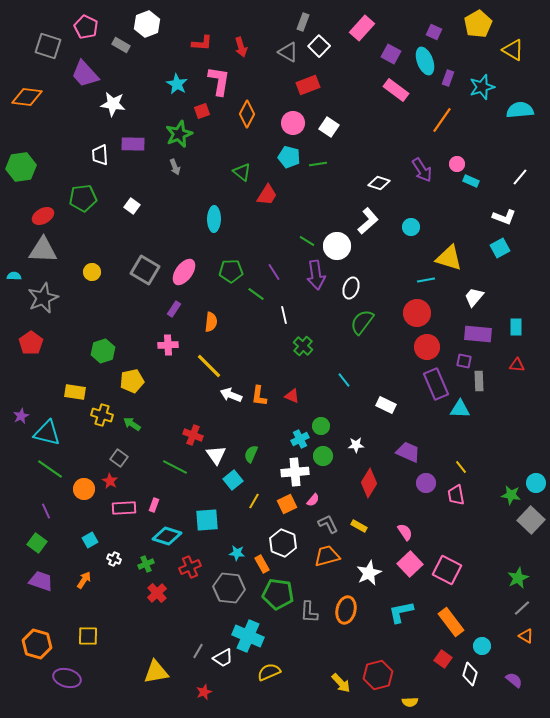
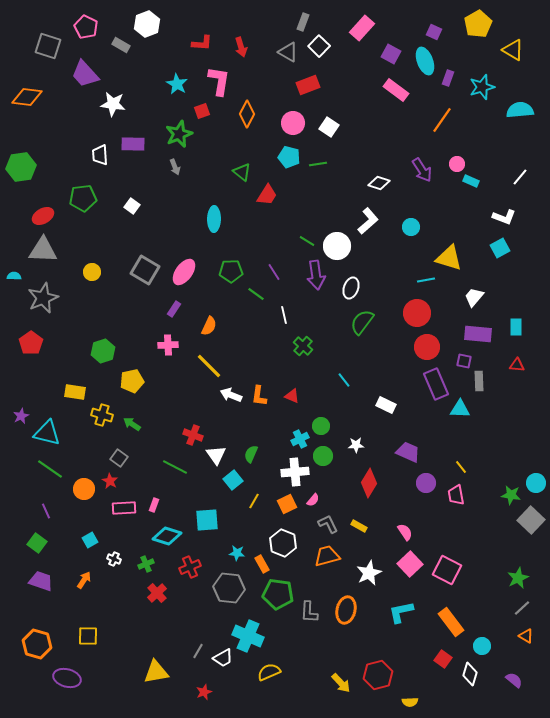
orange semicircle at (211, 322): moved 2 px left, 4 px down; rotated 18 degrees clockwise
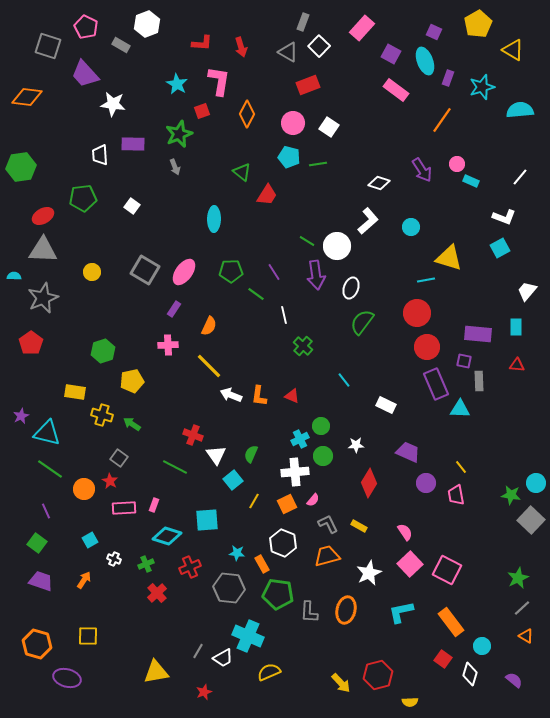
white trapezoid at (474, 297): moved 53 px right, 6 px up
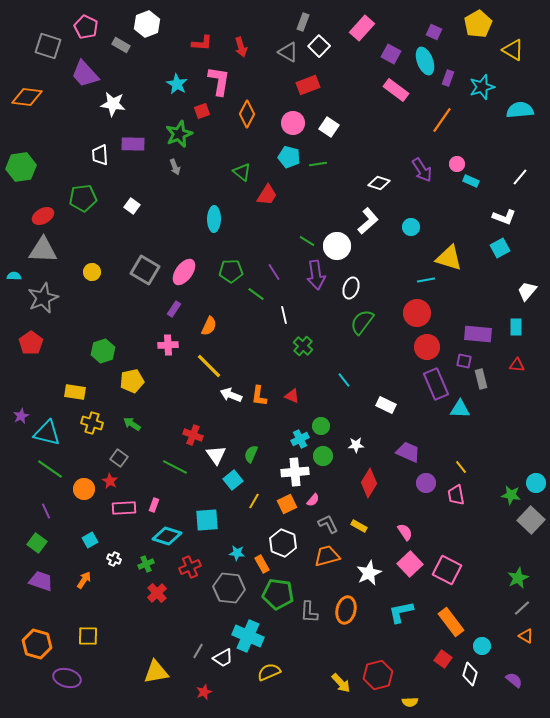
gray rectangle at (479, 381): moved 2 px right, 2 px up; rotated 12 degrees counterclockwise
yellow cross at (102, 415): moved 10 px left, 8 px down
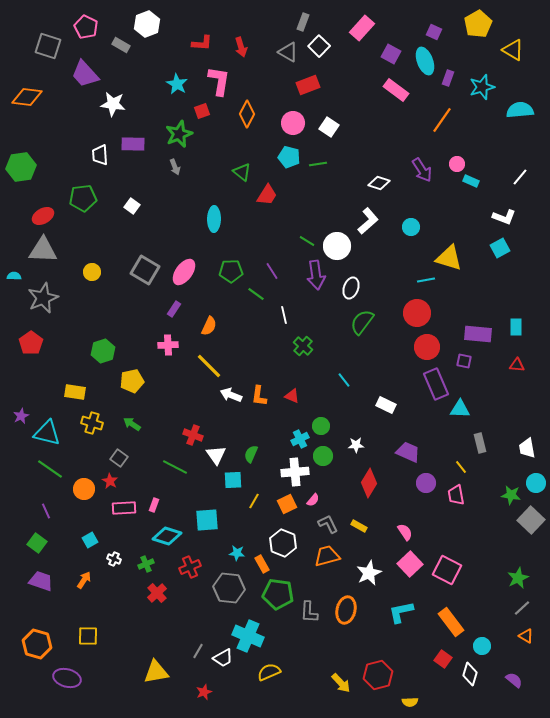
purple line at (274, 272): moved 2 px left, 1 px up
white trapezoid at (527, 291): moved 157 px down; rotated 50 degrees counterclockwise
gray rectangle at (481, 379): moved 1 px left, 64 px down
cyan square at (233, 480): rotated 36 degrees clockwise
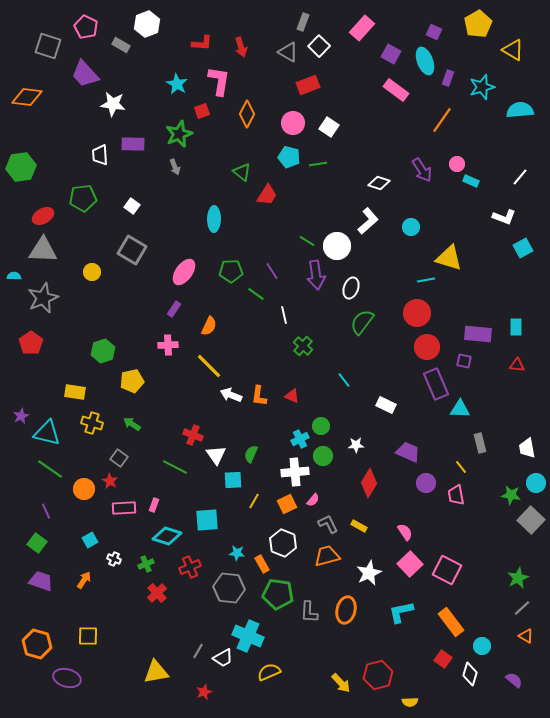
cyan square at (500, 248): moved 23 px right
gray square at (145, 270): moved 13 px left, 20 px up
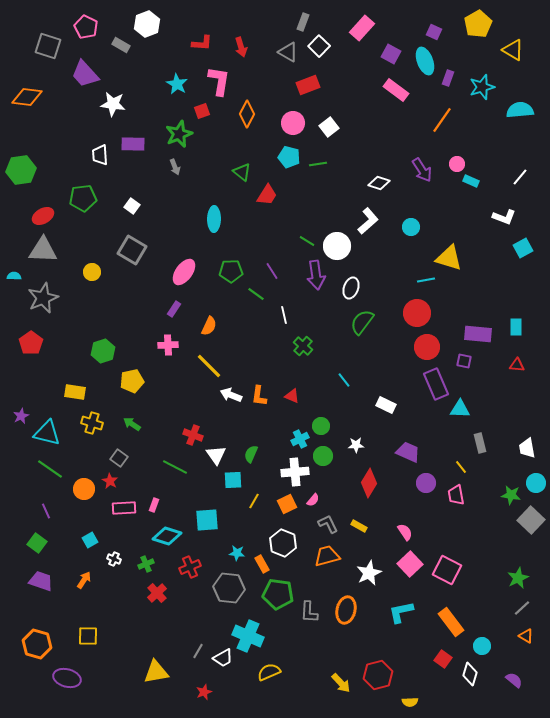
white square at (329, 127): rotated 18 degrees clockwise
green hexagon at (21, 167): moved 3 px down
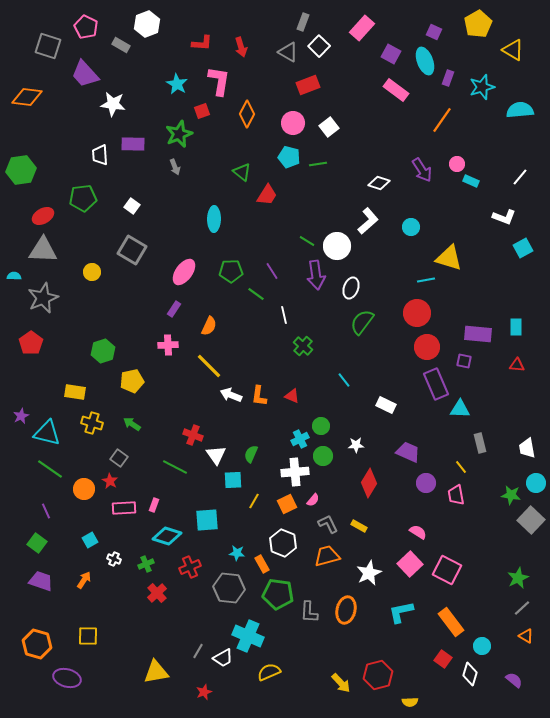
pink semicircle at (405, 532): moved 13 px right; rotated 24 degrees counterclockwise
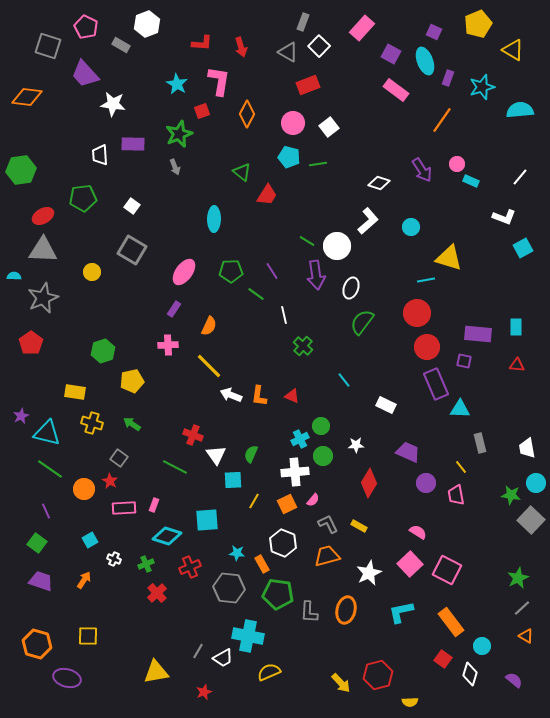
yellow pentagon at (478, 24): rotated 8 degrees clockwise
cyan cross at (248, 636): rotated 12 degrees counterclockwise
